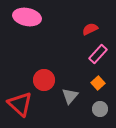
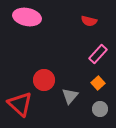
red semicircle: moved 1 px left, 8 px up; rotated 140 degrees counterclockwise
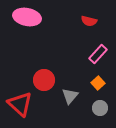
gray circle: moved 1 px up
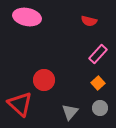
gray triangle: moved 16 px down
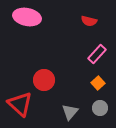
pink rectangle: moved 1 px left
